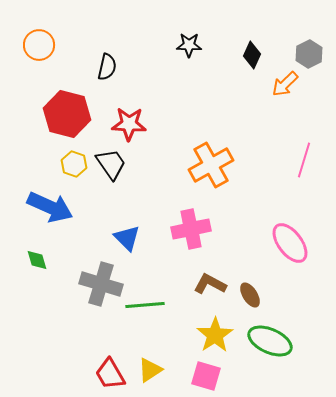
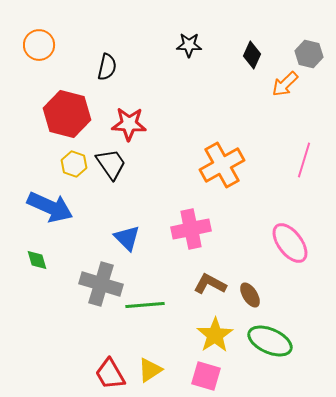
gray hexagon: rotated 20 degrees counterclockwise
orange cross: moved 11 px right
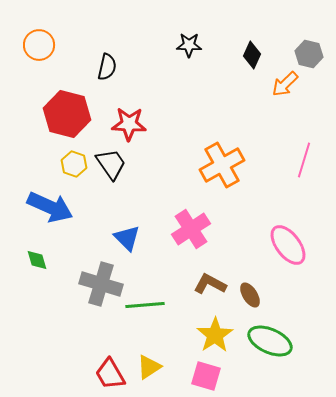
pink cross: rotated 21 degrees counterclockwise
pink ellipse: moved 2 px left, 2 px down
yellow triangle: moved 1 px left, 3 px up
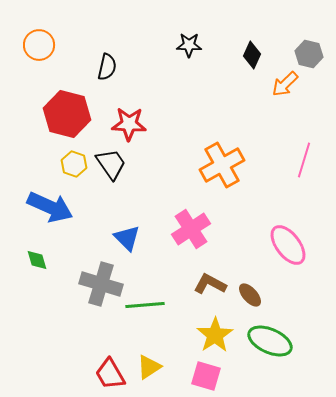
brown ellipse: rotated 10 degrees counterclockwise
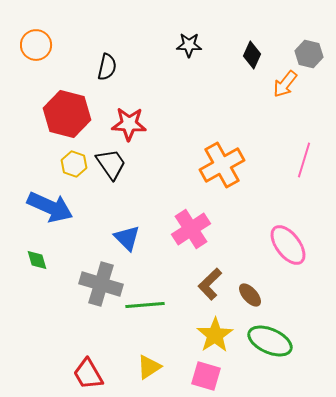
orange circle: moved 3 px left
orange arrow: rotated 8 degrees counterclockwise
brown L-shape: rotated 72 degrees counterclockwise
red trapezoid: moved 22 px left
